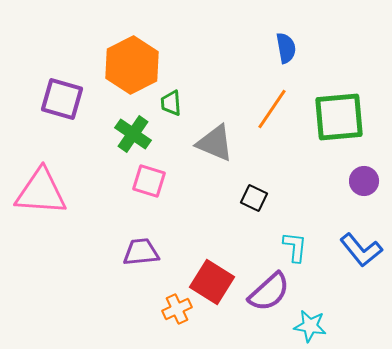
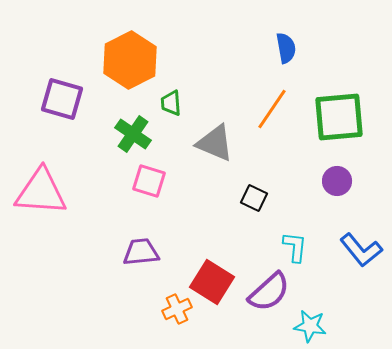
orange hexagon: moved 2 px left, 5 px up
purple circle: moved 27 px left
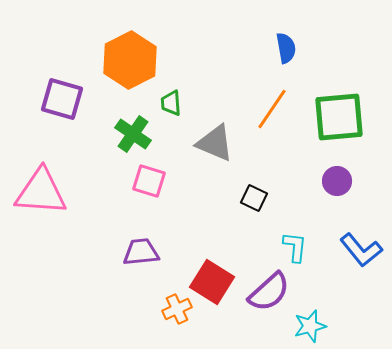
cyan star: rotated 24 degrees counterclockwise
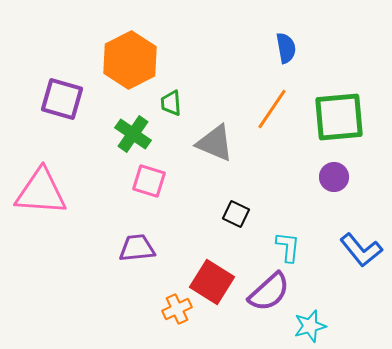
purple circle: moved 3 px left, 4 px up
black square: moved 18 px left, 16 px down
cyan L-shape: moved 7 px left
purple trapezoid: moved 4 px left, 4 px up
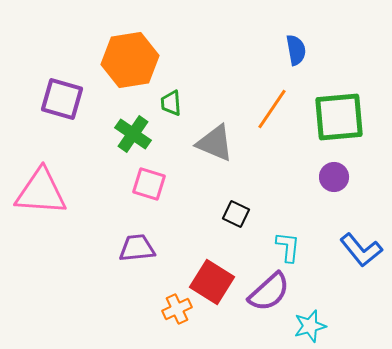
blue semicircle: moved 10 px right, 2 px down
orange hexagon: rotated 18 degrees clockwise
pink square: moved 3 px down
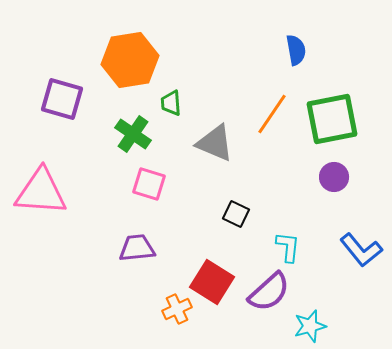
orange line: moved 5 px down
green square: moved 7 px left, 2 px down; rotated 6 degrees counterclockwise
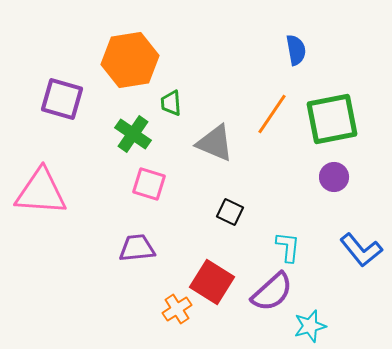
black square: moved 6 px left, 2 px up
purple semicircle: moved 3 px right
orange cross: rotated 8 degrees counterclockwise
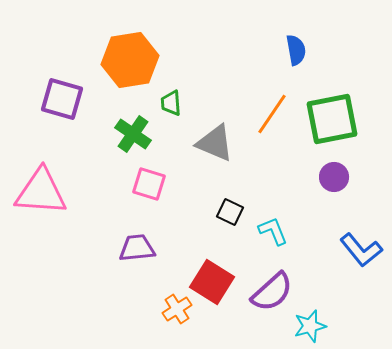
cyan L-shape: moved 15 px left, 16 px up; rotated 28 degrees counterclockwise
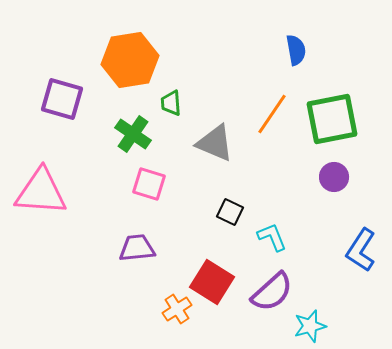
cyan L-shape: moved 1 px left, 6 px down
blue L-shape: rotated 72 degrees clockwise
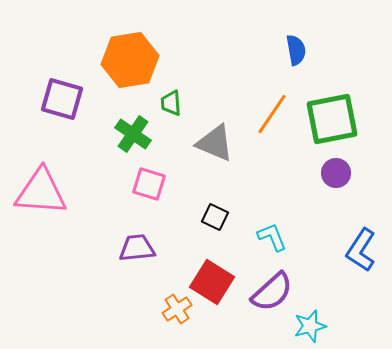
purple circle: moved 2 px right, 4 px up
black square: moved 15 px left, 5 px down
